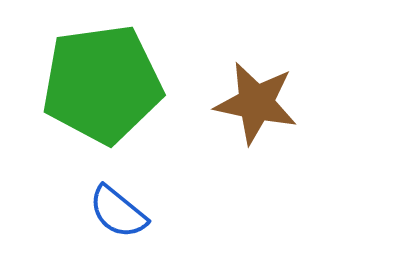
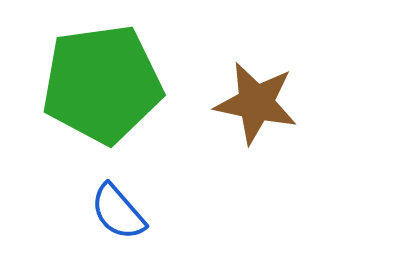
blue semicircle: rotated 10 degrees clockwise
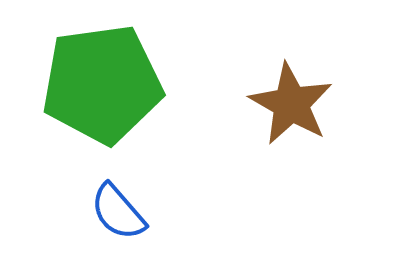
brown star: moved 35 px right, 1 px down; rotated 18 degrees clockwise
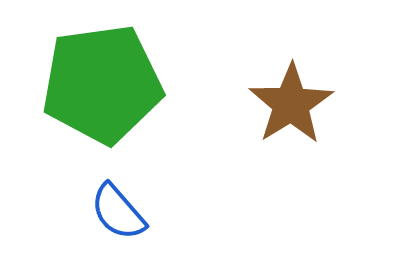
brown star: rotated 10 degrees clockwise
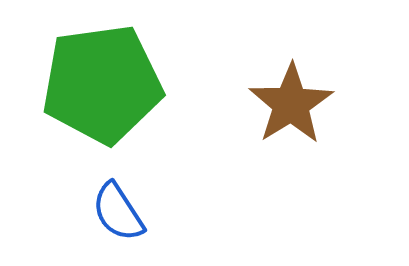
blue semicircle: rotated 8 degrees clockwise
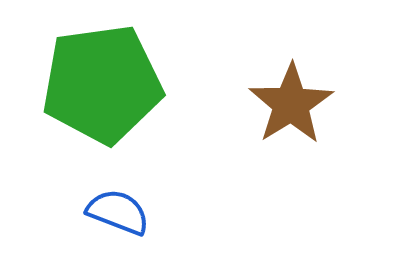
blue semicircle: rotated 144 degrees clockwise
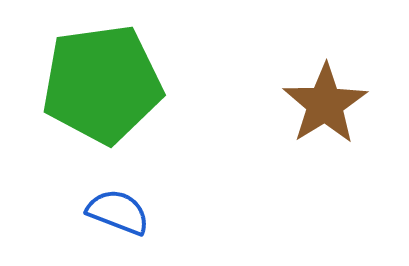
brown star: moved 34 px right
